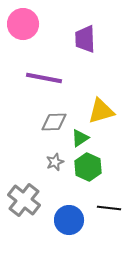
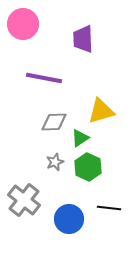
purple trapezoid: moved 2 px left
blue circle: moved 1 px up
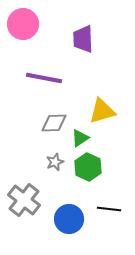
yellow triangle: moved 1 px right
gray diamond: moved 1 px down
black line: moved 1 px down
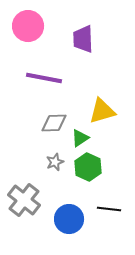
pink circle: moved 5 px right, 2 px down
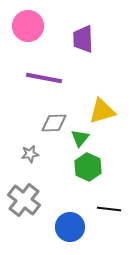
green triangle: rotated 18 degrees counterclockwise
gray star: moved 25 px left, 8 px up; rotated 12 degrees clockwise
blue circle: moved 1 px right, 8 px down
